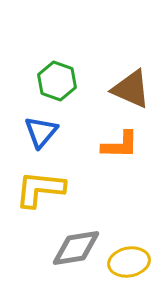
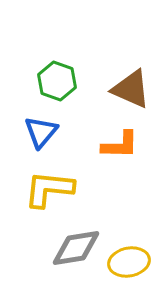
yellow L-shape: moved 9 px right
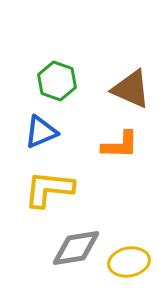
blue triangle: rotated 27 degrees clockwise
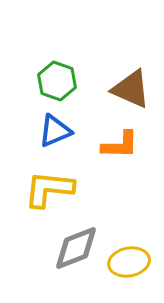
blue triangle: moved 14 px right, 1 px up
gray diamond: rotated 12 degrees counterclockwise
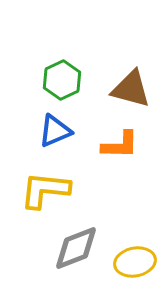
green hexagon: moved 5 px right, 1 px up; rotated 15 degrees clockwise
brown triangle: rotated 9 degrees counterclockwise
yellow L-shape: moved 4 px left, 1 px down
yellow ellipse: moved 6 px right
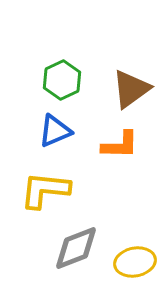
brown triangle: rotated 51 degrees counterclockwise
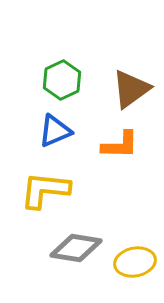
gray diamond: rotated 30 degrees clockwise
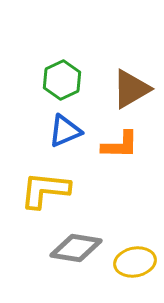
brown triangle: rotated 6 degrees clockwise
blue triangle: moved 10 px right
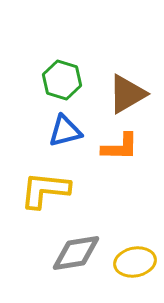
green hexagon: rotated 18 degrees counterclockwise
brown triangle: moved 4 px left, 5 px down
blue triangle: rotated 9 degrees clockwise
orange L-shape: moved 2 px down
gray diamond: moved 5 px down; rotated 18 degrees counterclockwise
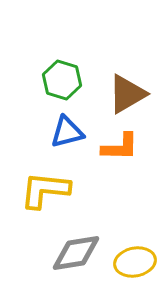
blue triangle: moved 2 px right, 1 px down
